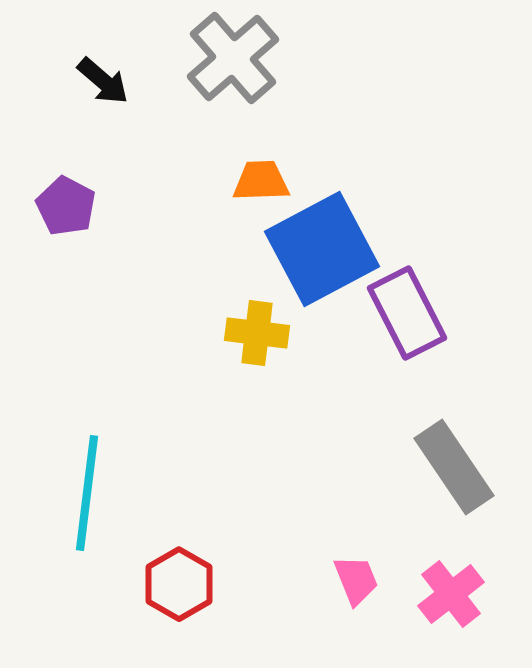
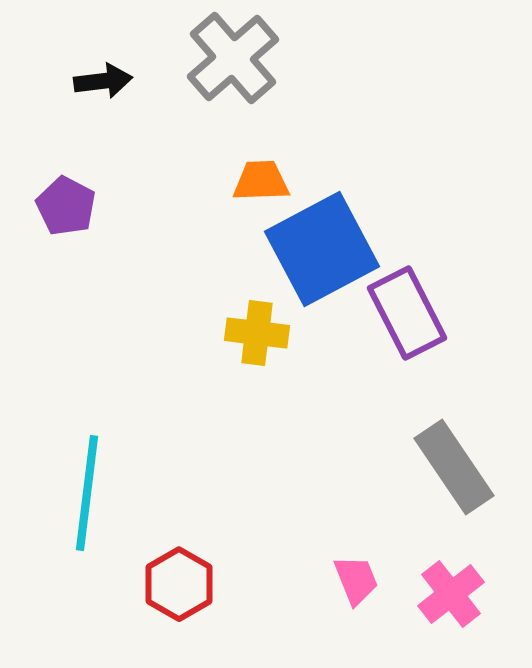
black arrow: rotated 48 degrees counterclockwise
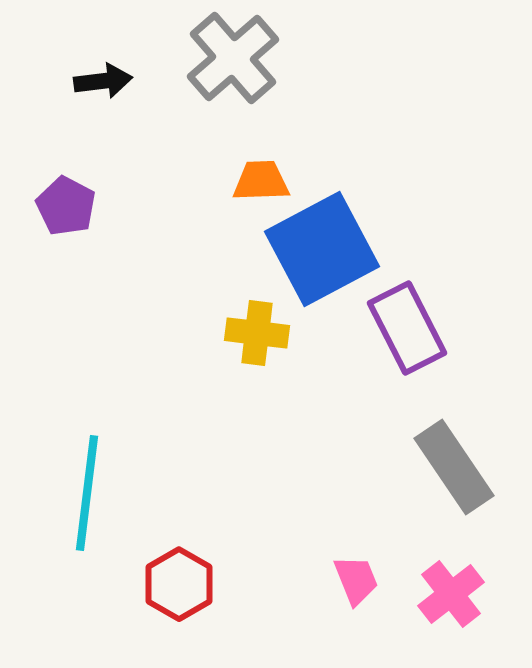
purple rectangle: moved 15 px down
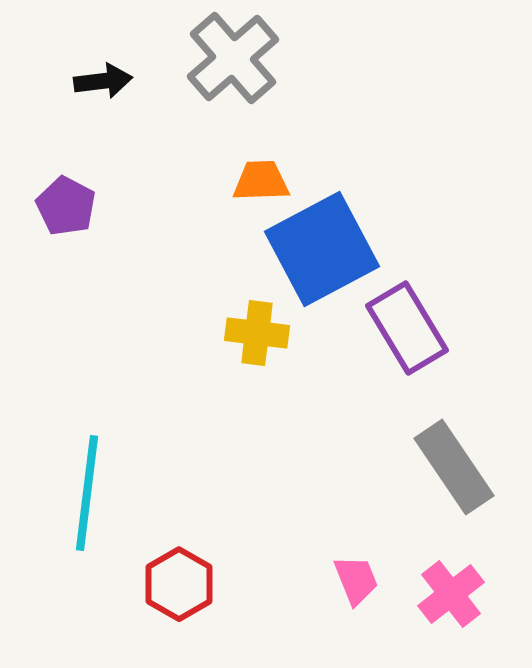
purple rectangle: rotated 4 degrees counterclockwise
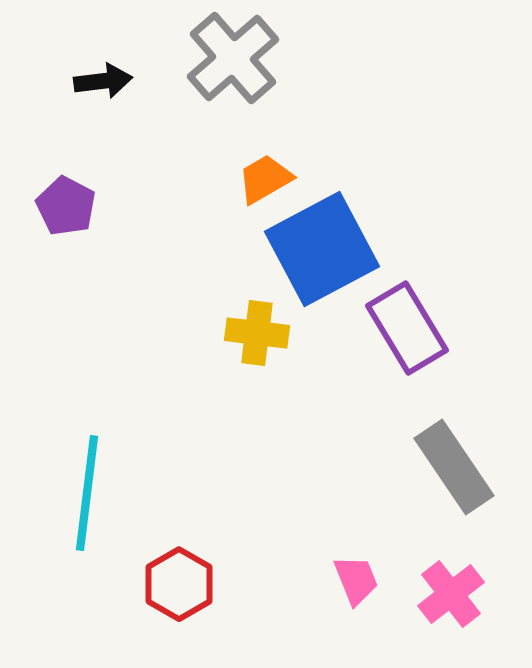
orange trapezoid: moved 4 px right, 2 px up; rotated 28 degrees counterclockwise
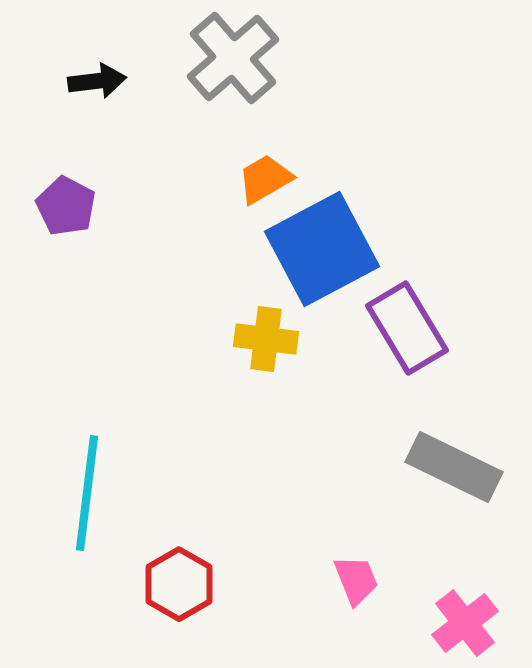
black arrow: moved 6 px left
yellow cross: moved 9 px right, 6 px down
gray rectangle: rotated 30 degrees counterclockwise
pink cross: moved 14 px right, 29 px down
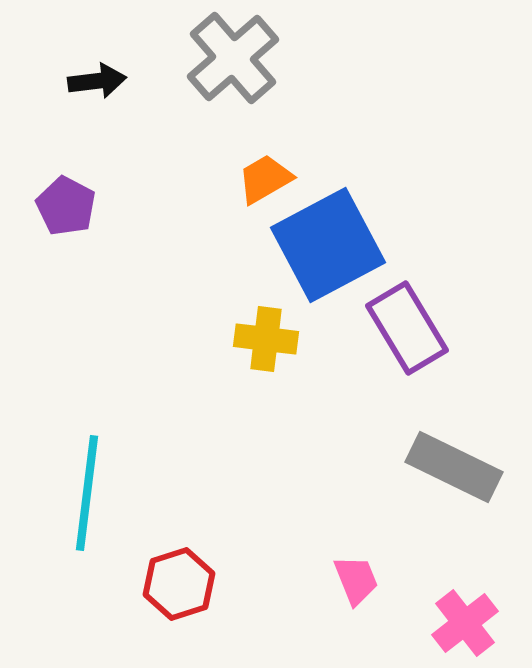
blue square: moved 6 px right, 4 px up
red hexagon: rotated 12 degrees clockwise
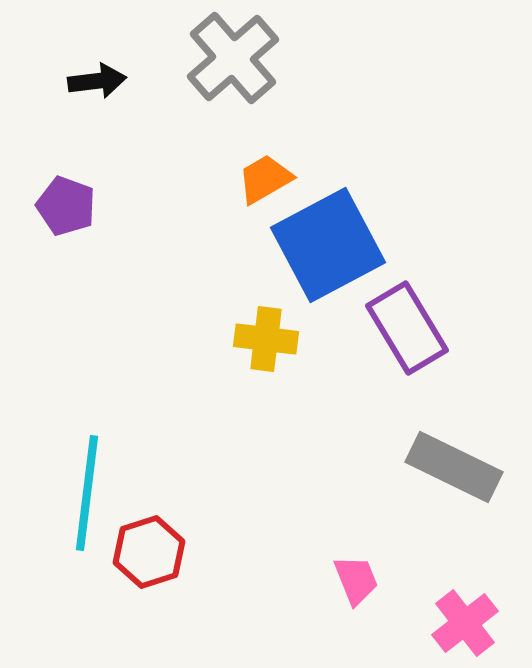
purple pentagon: rotated 8 degrees counterclockwise
red hexagon: moved 30 px left, 32 px up
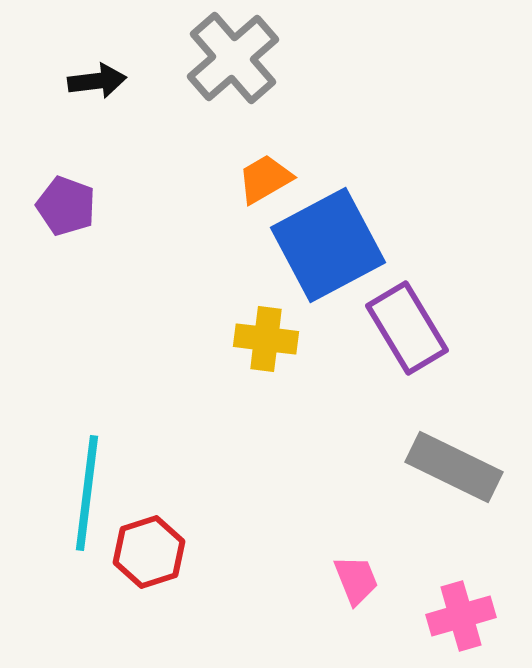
pink cross: moved 4 px left, 7 px up; rotated 22 degrees clockwise
